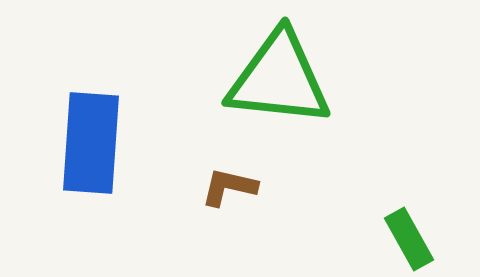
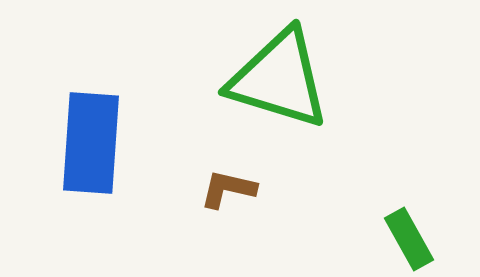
green triangle: rotated 11 degrees clockwise
brown L-shape: moved 1 px left, 2 px down
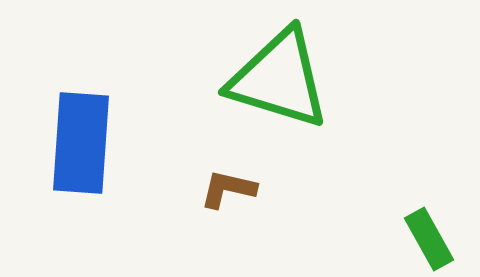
blue rectangle: moved 10 px left
green rectangle: moved 20 px right
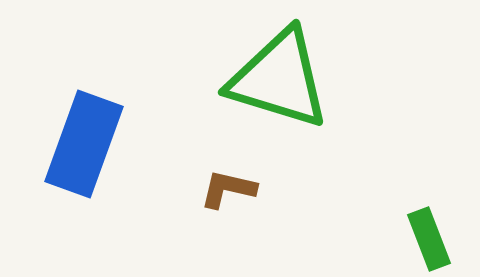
blue rectangle: moved 3 px right, 1 px down; rotated 16 degrees clockwise
green rectangle: rotated 8 degrees clockwise
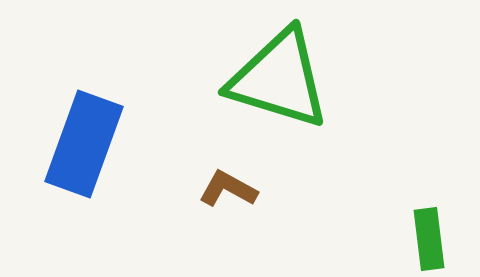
brown L-shape: rotated 16 degrees clockwise
green rectangle: rotated 14 degrees clockwise
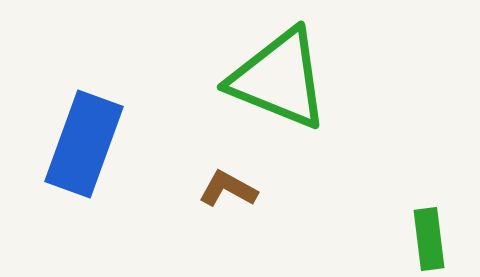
green triangle: rotated 5 degrees clockwise
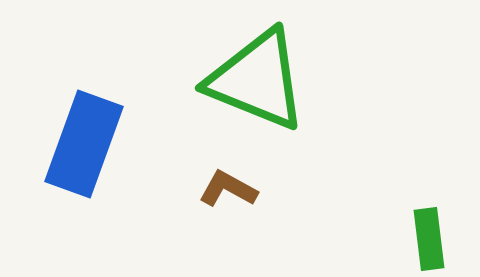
green triangle: moved 22 px left, 1 px down
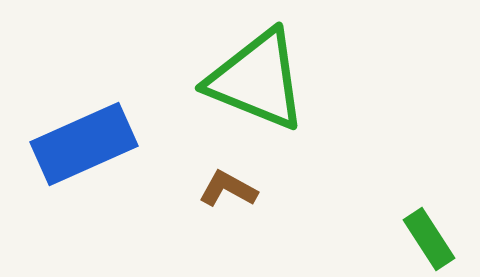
blue rectangle: rotated 46 degrees clockwise
green rectangle: rotated 26 degrees counterclockwise
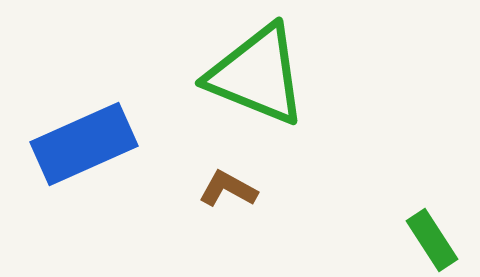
green triangle: moved 5 px up
green rectangle: moved 3 px right, 1 px down
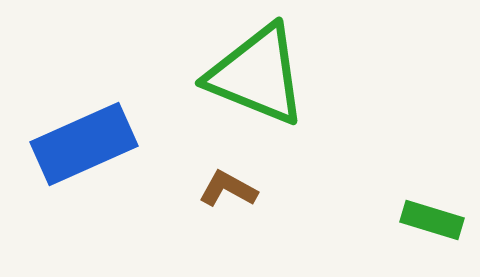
green rectangle: moved 20 px up; rotated 40 degrees counterclockwise
